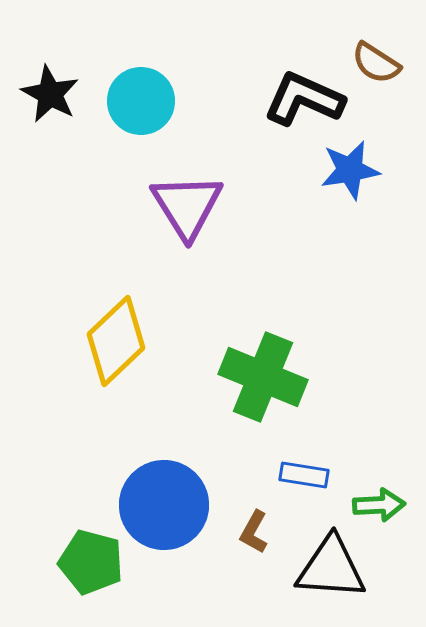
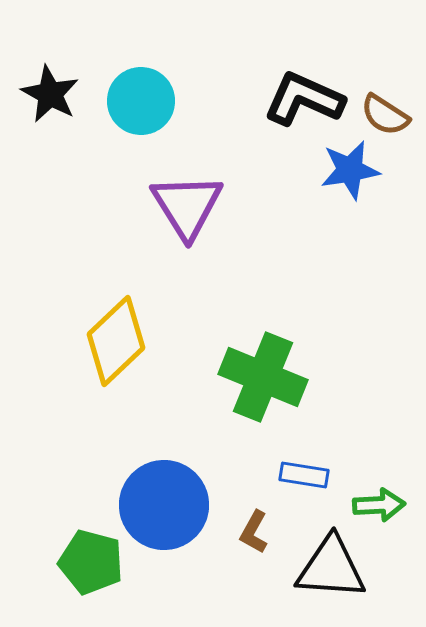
brown semicircle: moved 9 px right, 52 px down
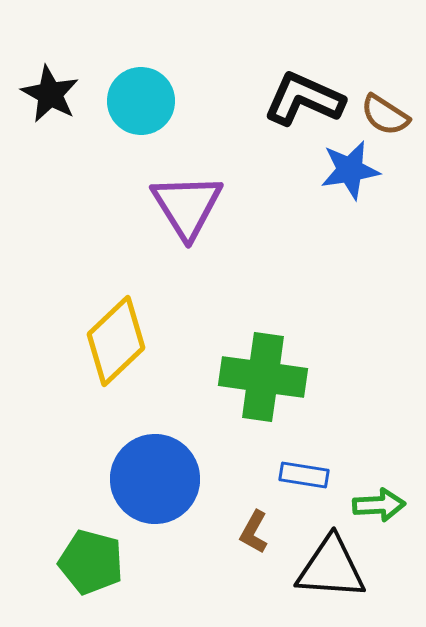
green cross: rotated 14 degrees counterclockwise
blue circle: moved 9 px left, 26 px up
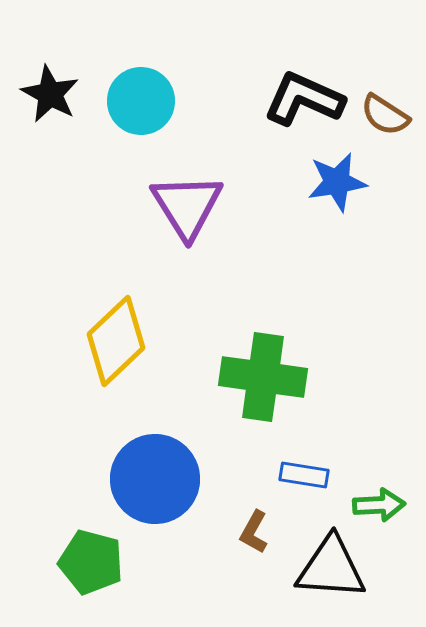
blue star: moved 13 px left, 12 px down
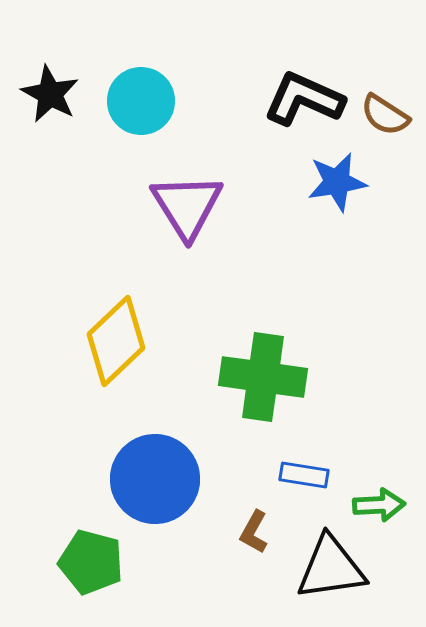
black triangle: rotated 12 degrees counterclockwise
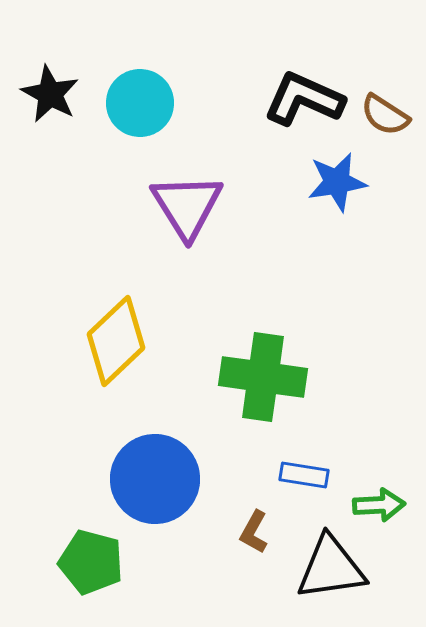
cyan circle: moved 1 px left, 2 px down
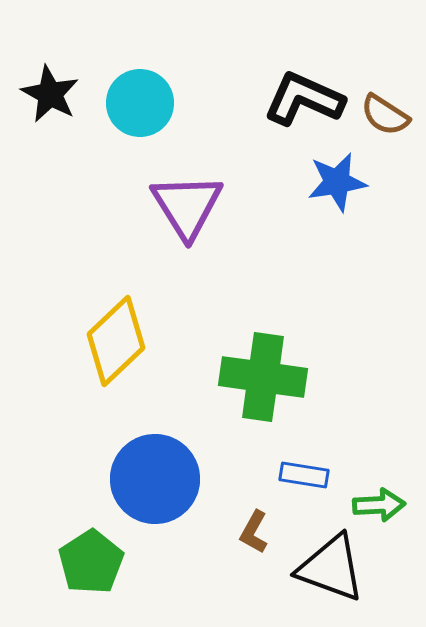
green pentagon: rotated 24 degrees clockwise
black triangle: rotated 28 degrees clockwise
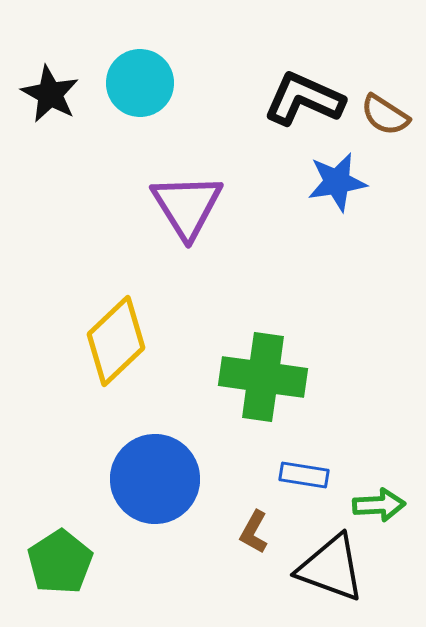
cyan circle: moved 20 px up
green pentagon: moved 31 px left
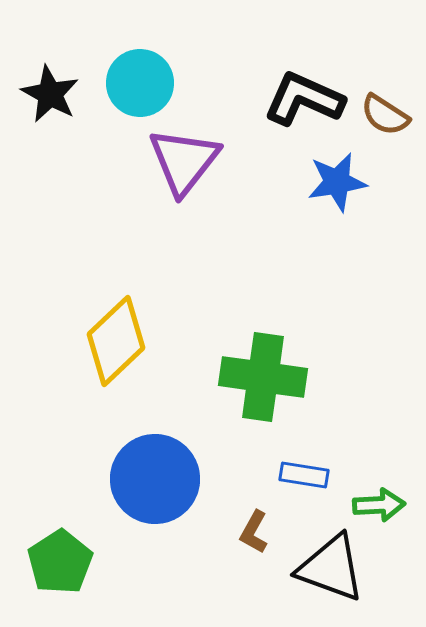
purple triangle: moved 3 px left, 45 px up; rotated 10 degrees clockwise
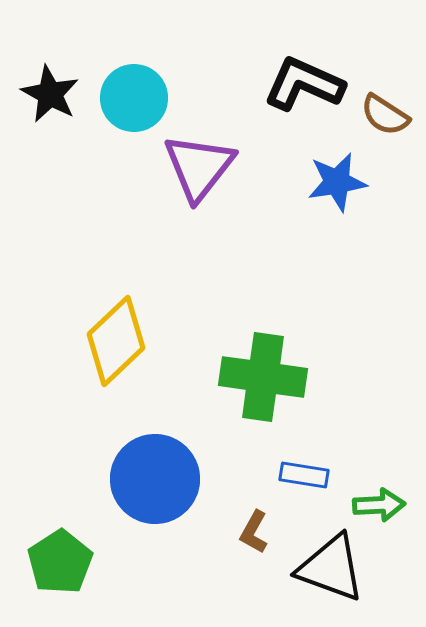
cyan circle: moved 6 px left, 15 px down
black L-shape: moved 15 px up
purple triangle: moved 15 px right, 6 px down
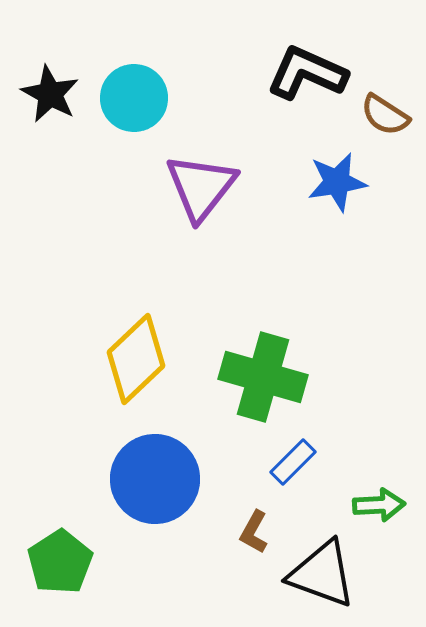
black L-shape: moved 3 px right, 11 px up
purple triangle: moved 2 px right, 20 px down
yellow diamond: moved 20 px right, 18 px down
green cross: rotated 8 degrees clockwise
blue rectangle: moved 11 px left, 13 px up; rotated 54 degrees counterclockwise
black triangle: moved 9 px left, 6 px down
